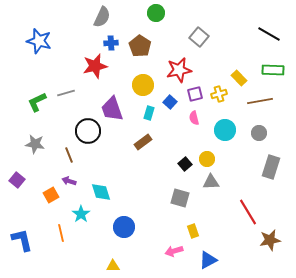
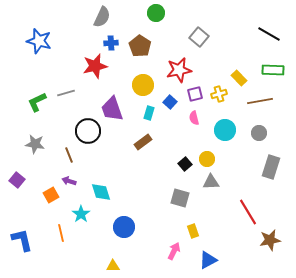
pink arrow at (174, 251): rotated 132 degrees clockwise
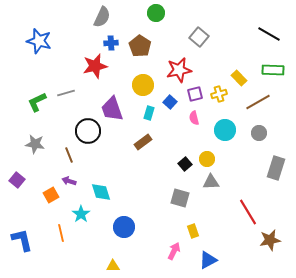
brown line at (260, 101): moved 2 px left, 1 px down; rotated 20 degrees counterclockwise
gray rectangle at (271, 167): moved 5 px right, 1 px down
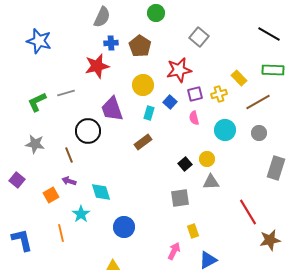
red star at (95, 66): moved 2 px right
gray square at (180, 198): rotated 24 degrees counterclockwise
